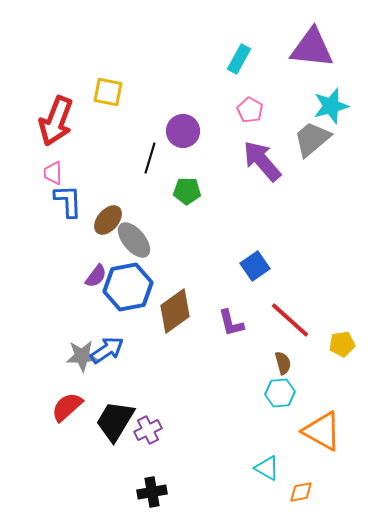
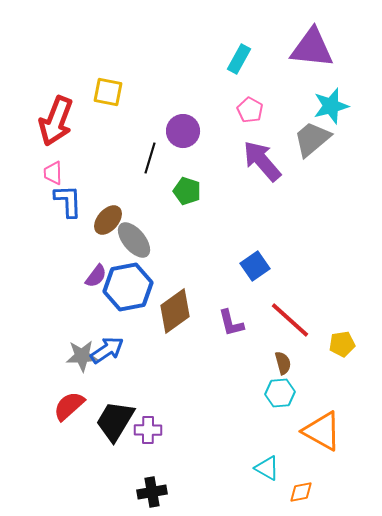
green pentagon: rotated 16 degrees clockwise
red semicircle: moved 2 px right, 1 px up
purple cross: rotated 28 degrees clockwise
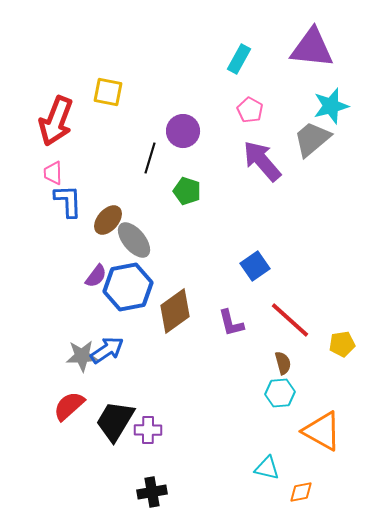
cyan triangle: rotated 16 degrees counterclockwise
